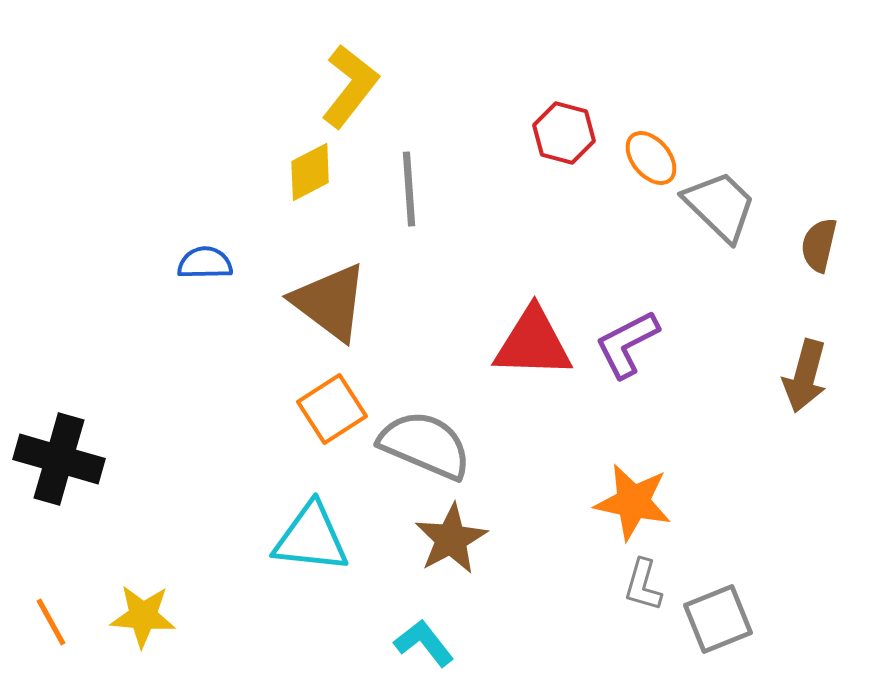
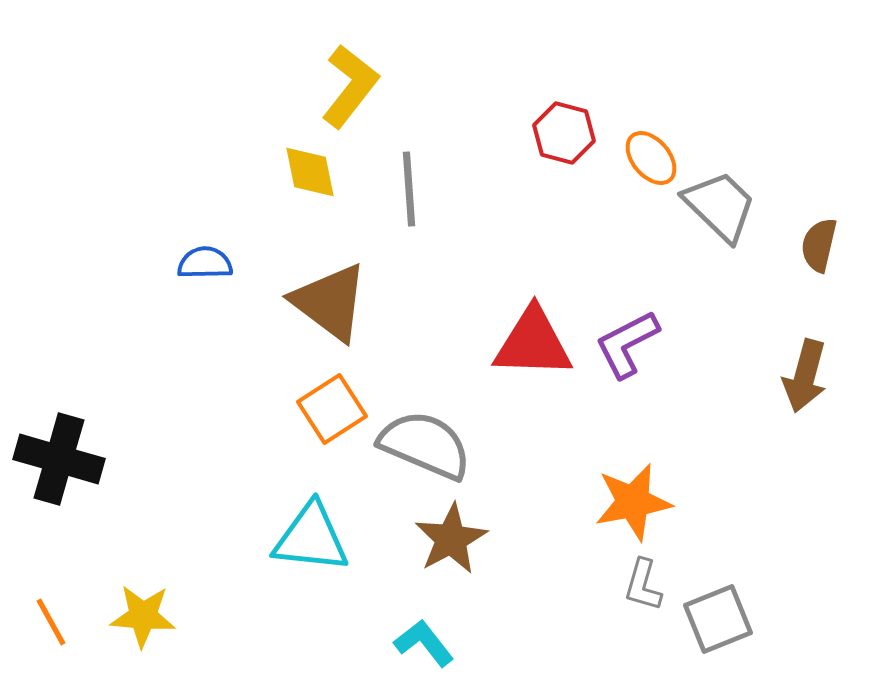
yellow diamond: rotated 74 degrees counterclockwise
orange star: rotated 22 degrees counterclockwise
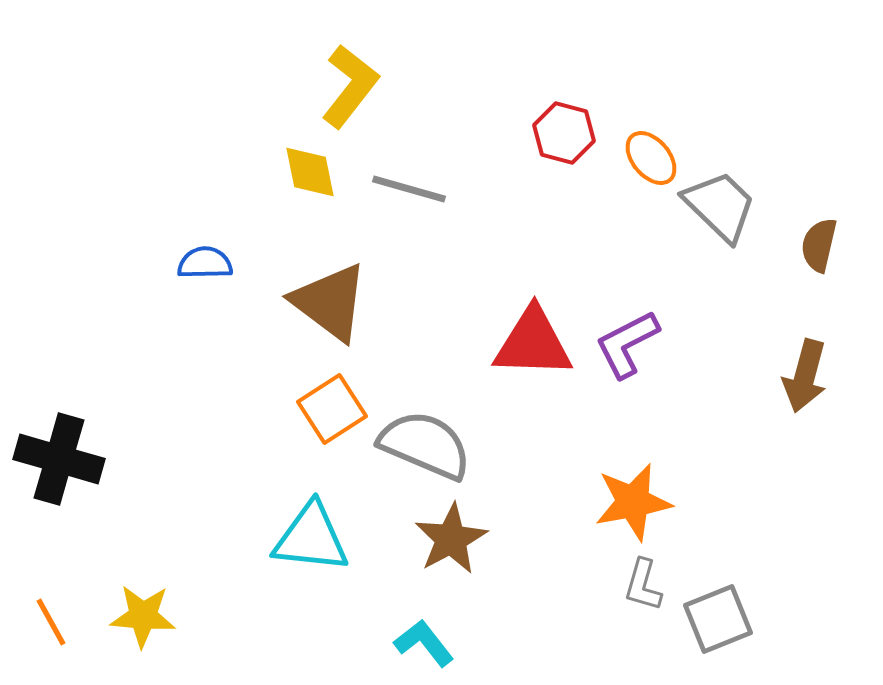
gray line: rotated 70 degrees counterclockwise
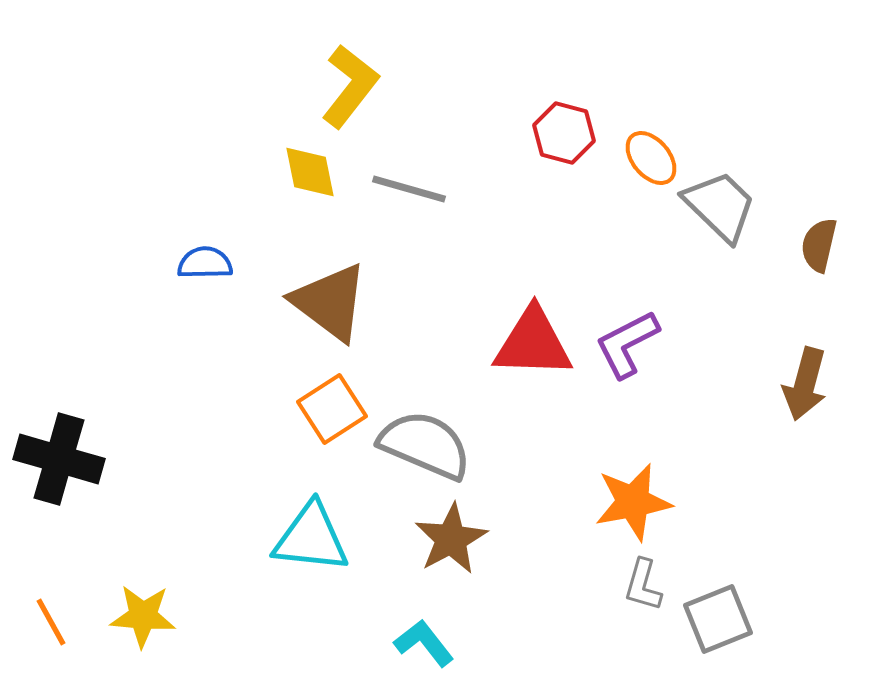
brown arrow: moved 8 px down
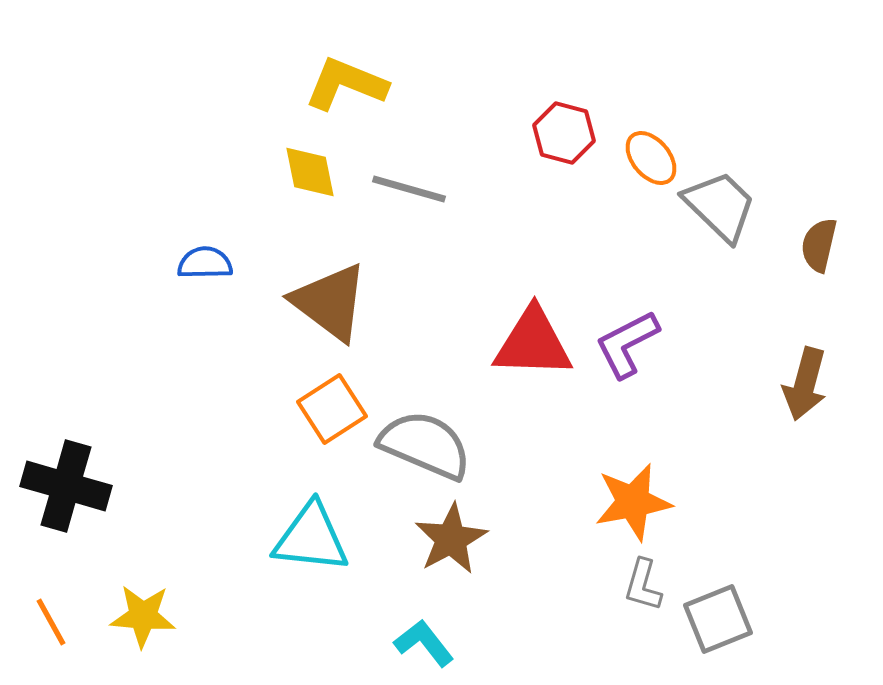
yellow L-shape: moved 4 px left, 2 px up; rotated 106 degrees counterclockwise
black cross: moved 7 px right, 27 px down
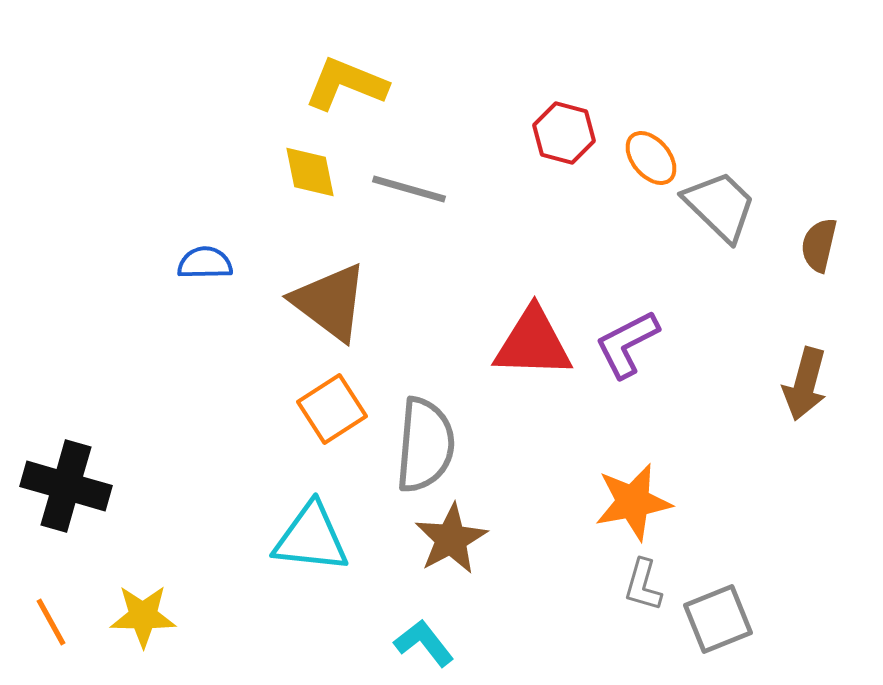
gray semicircle: rotated 72 degrees clockwise
yellow star: rotated 4 degrees counterclockwise
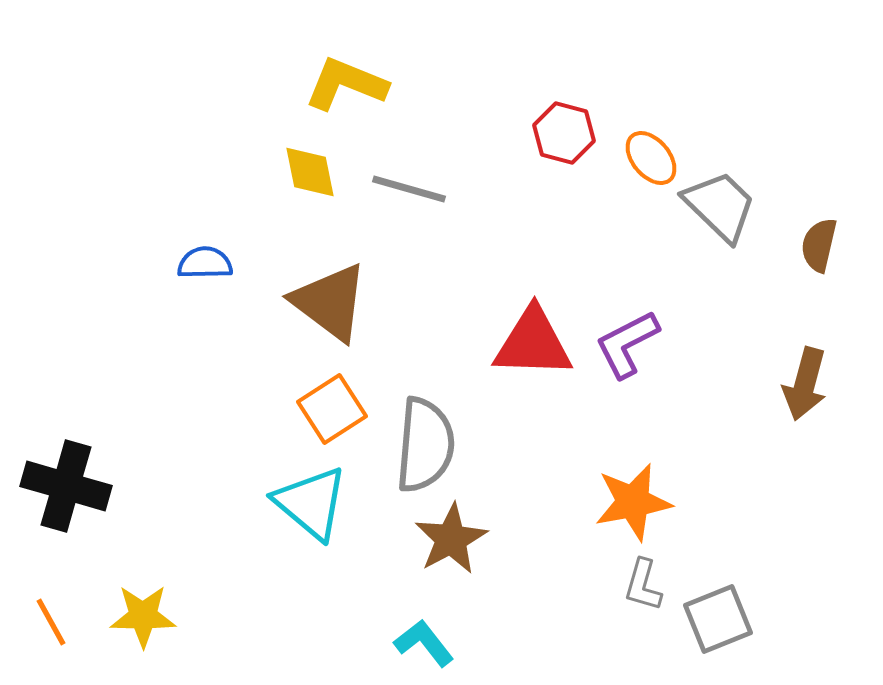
cyan triangle: moved 35 px up; rotated 34 degrees clockwise
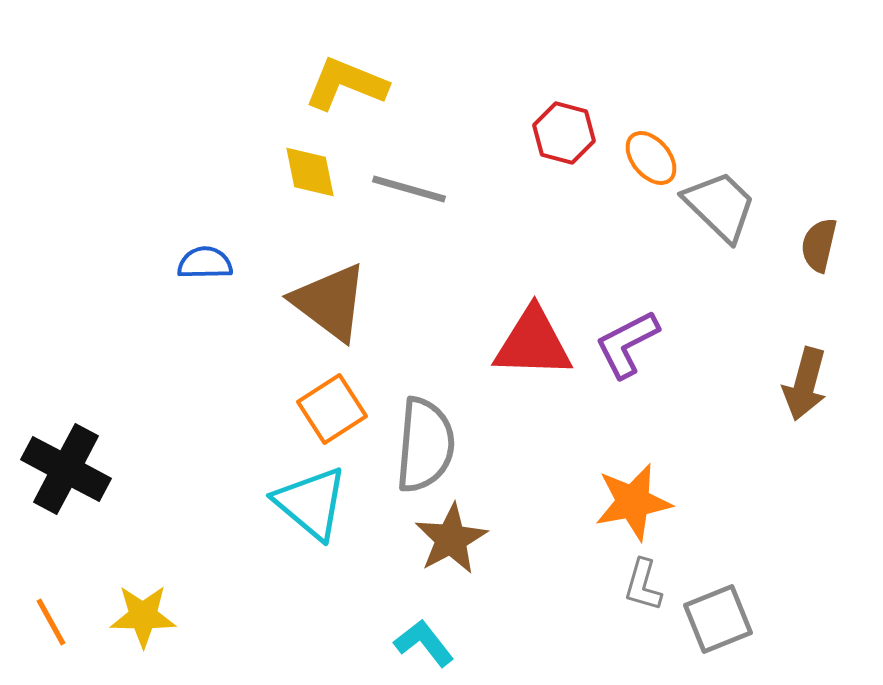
black cross: moved 17 px up; rotated 12 degrees clockwise
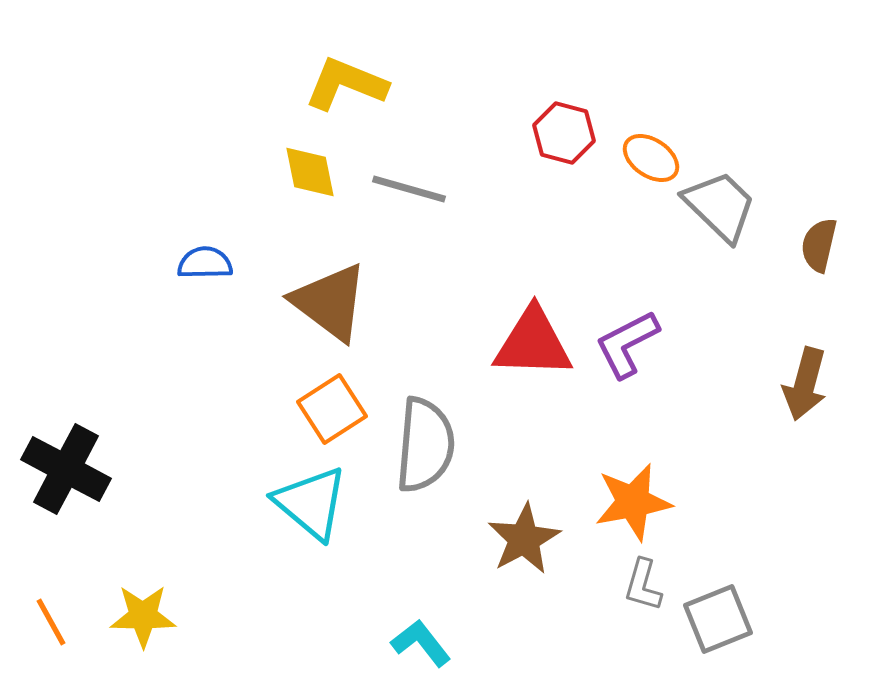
orange ellipse: rotated 16 degrees counterclockwise
brown star: moved 73 px right
cyan L-shape: moved 3 px left
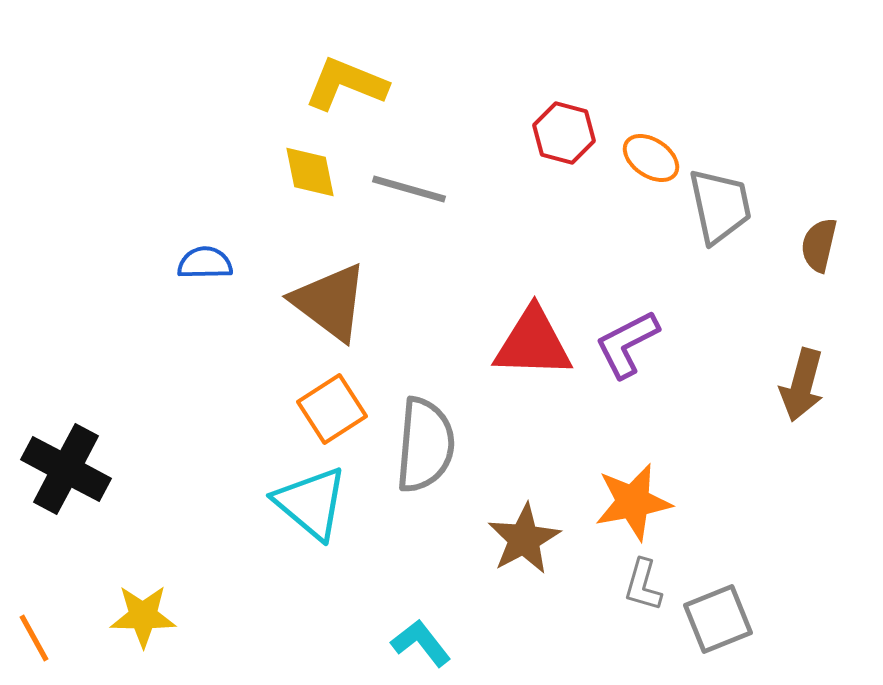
gray trapezoid: rotated 34 degrees clockwise
brown arrow: moved 3 px left, 1 px down
orange line: moved 17 px left, 16 px down
